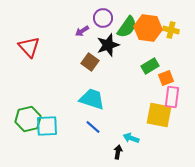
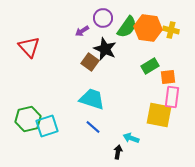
black star: moved 3 px left, 4 px down; rotated 30 degrees counterclockwise
orange square: moved 2 px right, 1 px up; rotated 14 degrees clockwise
cyan square: rotated 15 degrees counterclockwise
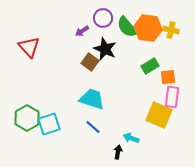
green semicircle: rotated 105 degrees clockwise
yellow square: rotated 12 degrees clockwise
green hexagon: moved 1 px left, 1 px up; rotated 15 degrees counterclockwise
cyan square: moved 2 px right, 2 px up
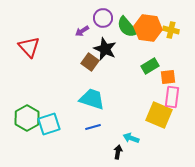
blue line: rotated 56 degrees counterclockwise
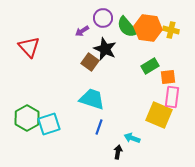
blue line: moved 6 px right; rotated 56 degrees counterclockwise
cyan arrow: moved 1 px right
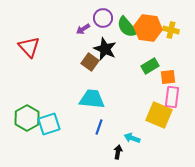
purple arrow: moved 1 px right, 2 px up
cyan trapezoid: rotated 12 degrees counterclockwise
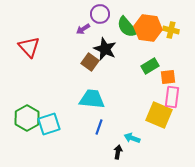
purple circle: moved 3 px left, 4 px up
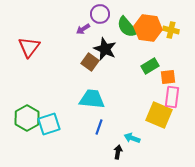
red triangle: rotated 20 degrees clockwise
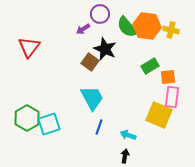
orange hexagon: moved 1 px left, 2 px up
cyan trapezoid: moved 1 px up; rotated 56 degrees clockwise
cyan arrow: moved 4 px left, 3 px up
black arrow: moved 7 px right, 4 px down
